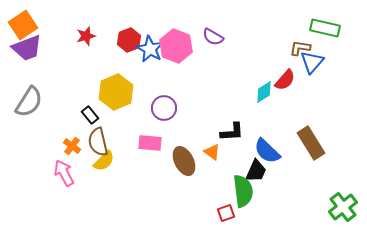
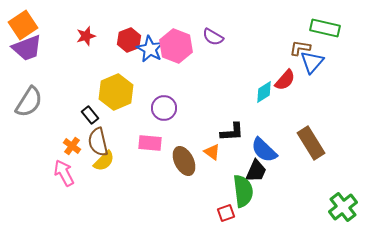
blue semicircle: moved 3 px left, 1 px up
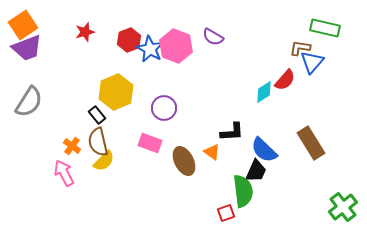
red star: moved 1 px left, 4 px up
black rectangle: moved 7 px right
pink rectangle: rotated 15 degrees clockwise
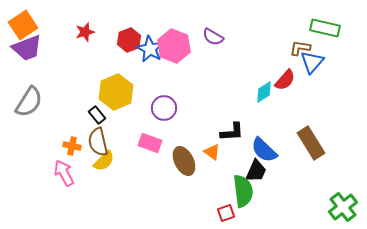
pink hexagon: moved 2 px left
orange cross: rotated 24 degrees counterclockwise
